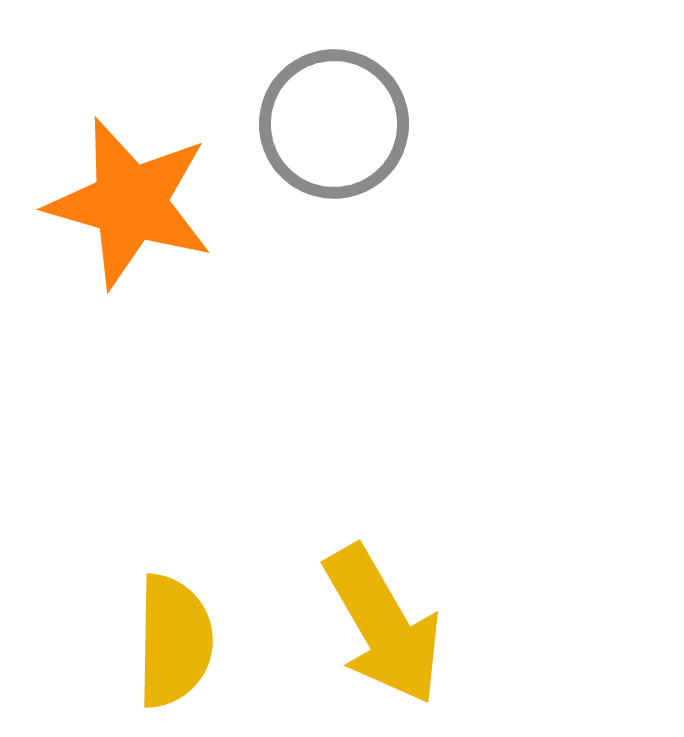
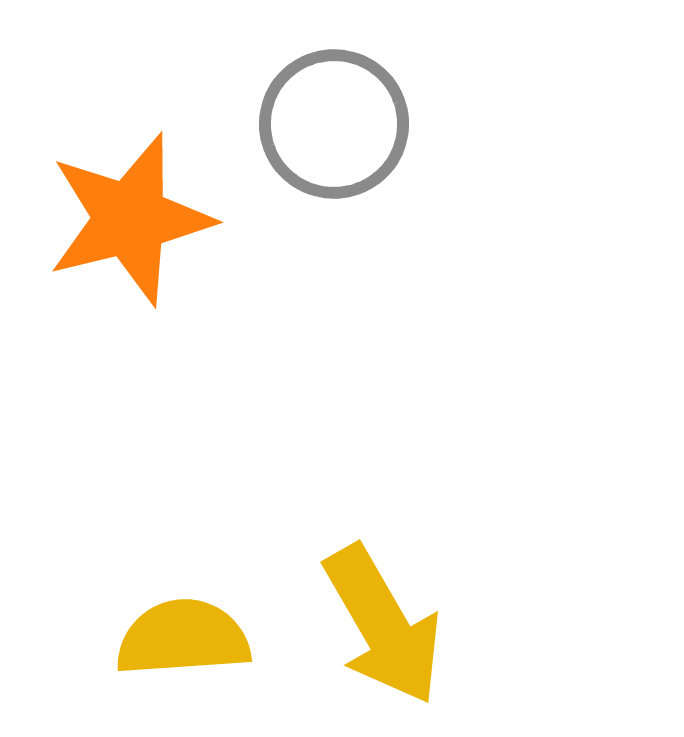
orange star: moved 16 px down; rotated 30 degrees counterclockwise
yellow semicircle: moved 9 px right, 3 px up; rotated 95 degrees counterclockwise
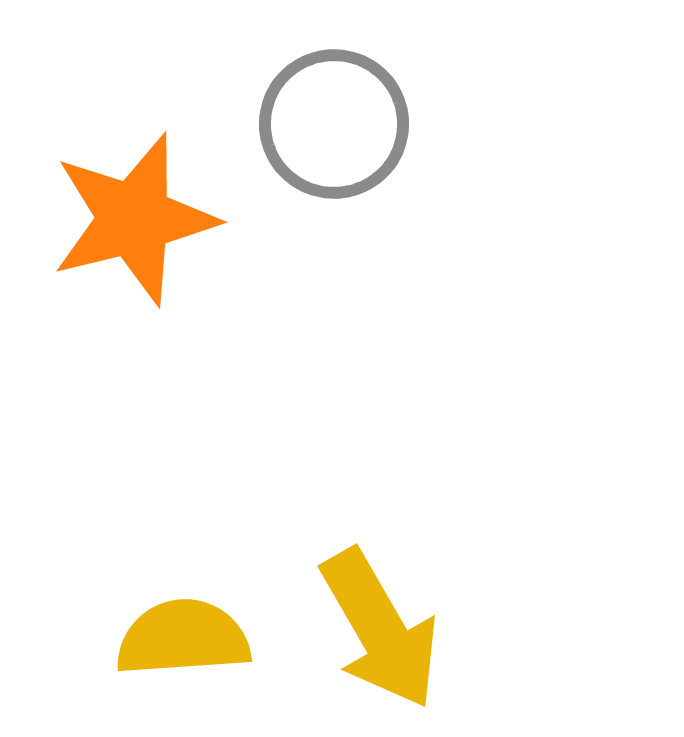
orange star: moved 4 px right
yellow arrow: moved 3 px left, 4 px down
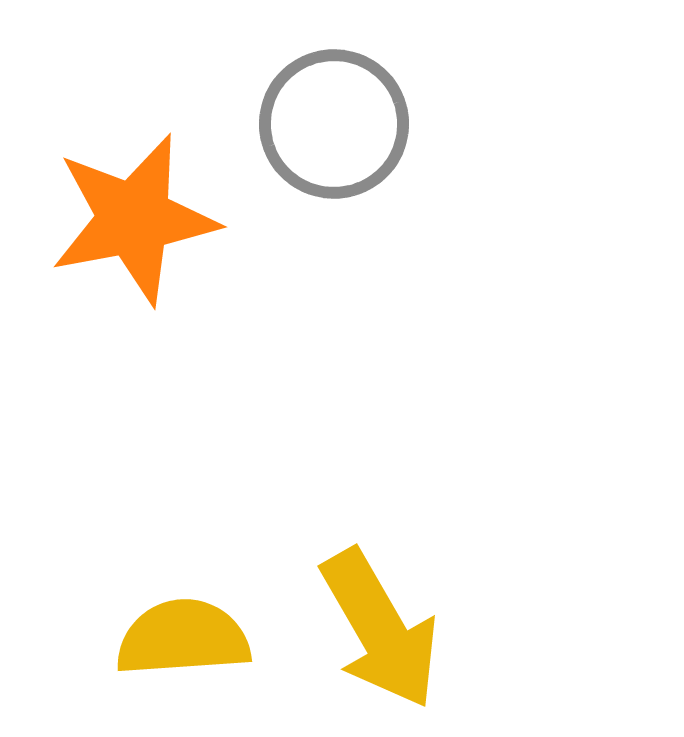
orange star: rotated 3 degrees clockwise
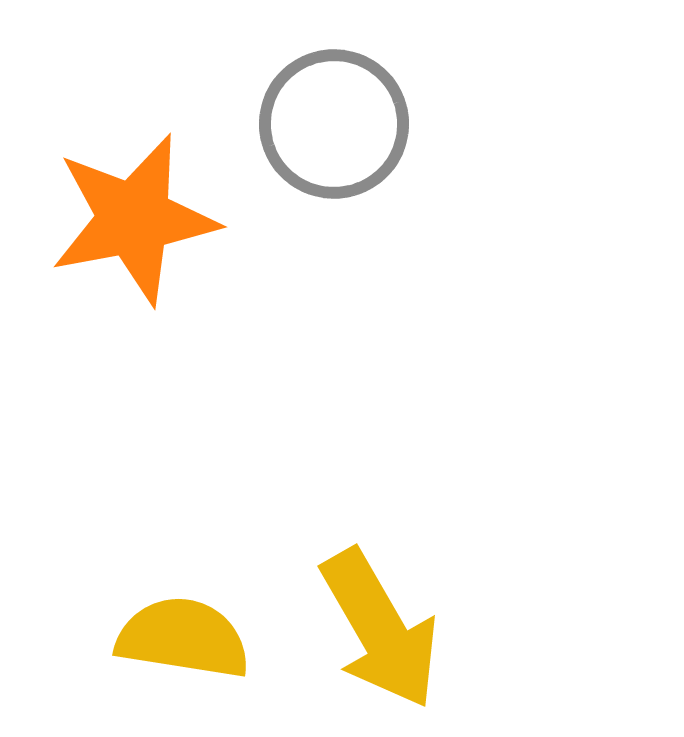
yellow semicircle: rotated 13 degrees clockwise
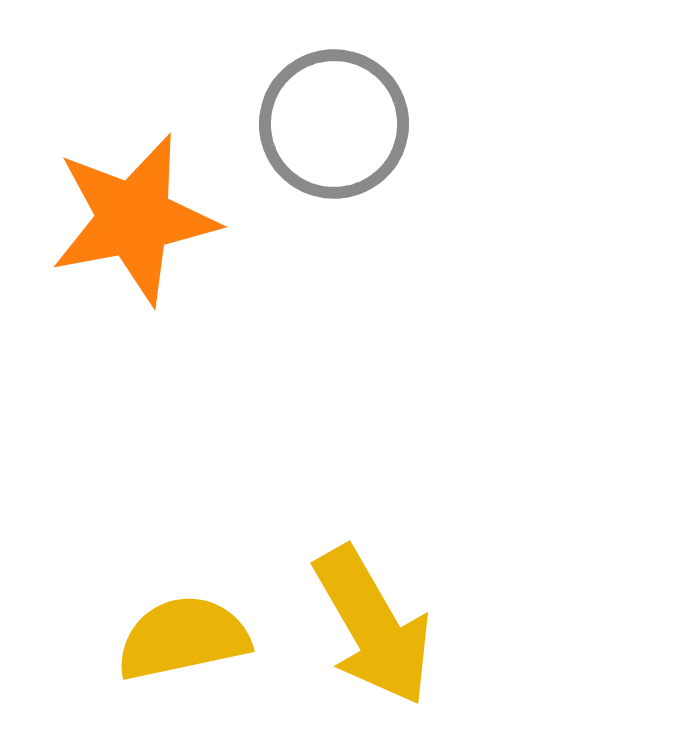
yellow arrow: moved 7 px left, 3 px up
yellow semicircle: rotated 21 degrees counterclockwise
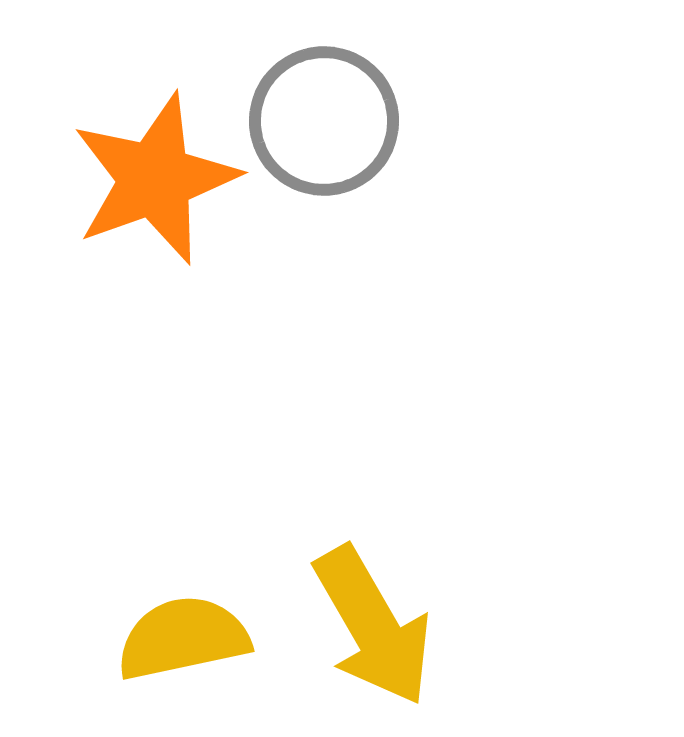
gray circle: moved 10 px left, 3 px up
orange star: moved 21 px right, 40 px up; rotated 9 degrees counterclockwise
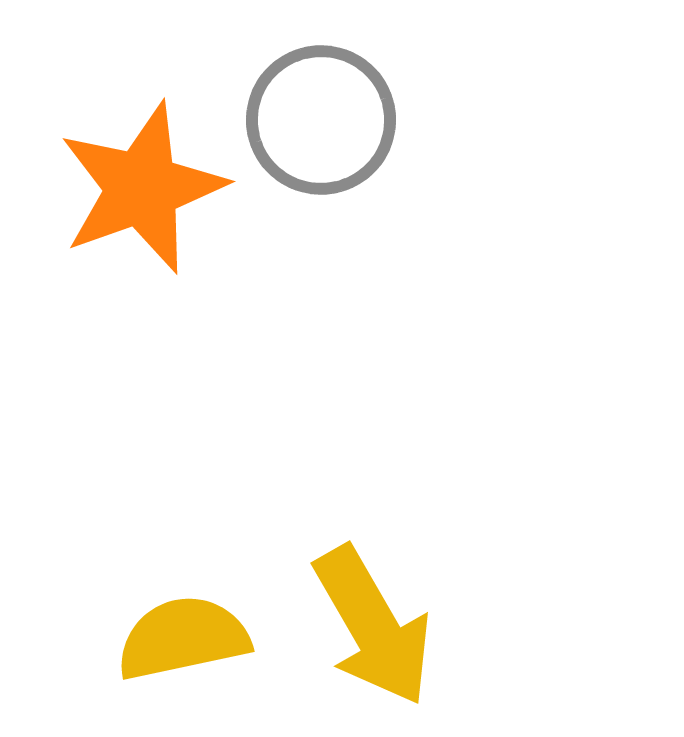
gray circle: moved 3 px left, 1 px up
orange star: moved 13 px left, 9 px down
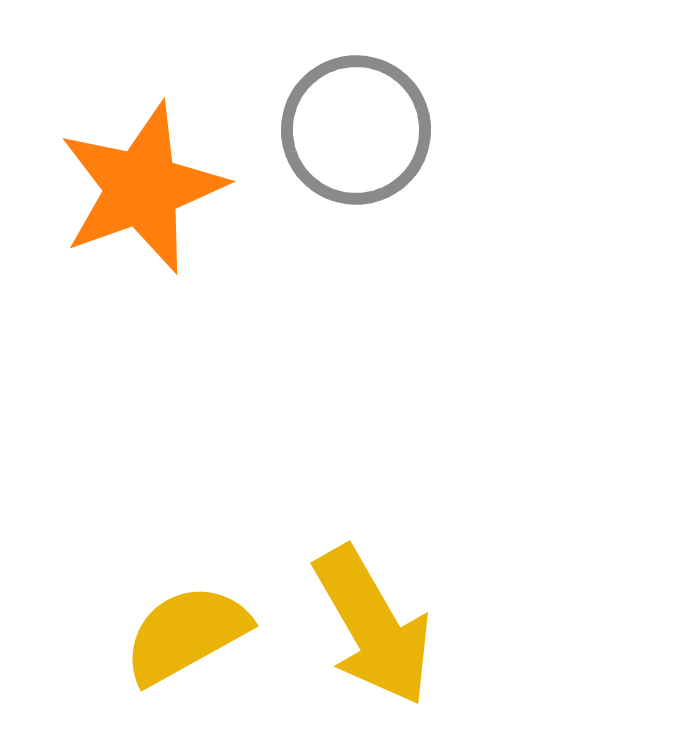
gray circle: moved 35 px right, 10 px down
yellow semicircle: moved 3 px right, 4 px up; rotated 17 degrees counterclockwise
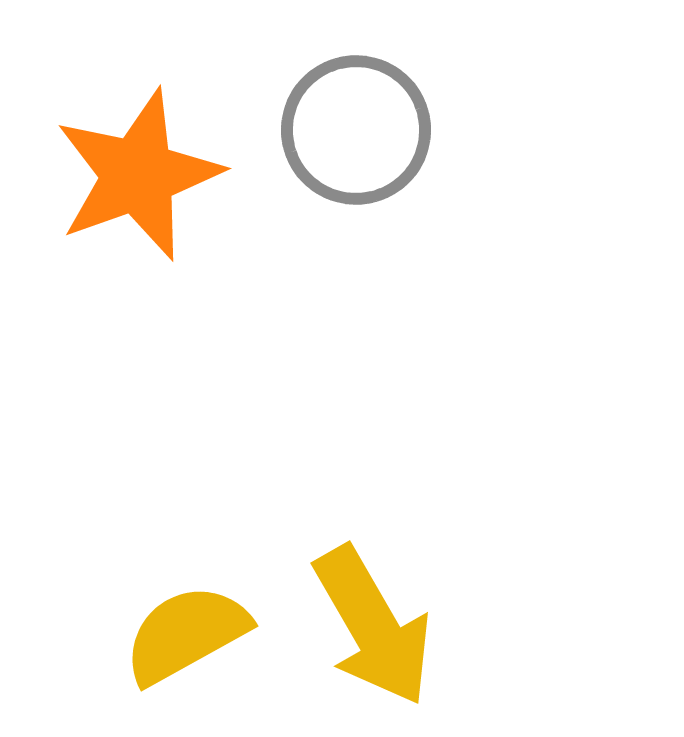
orange star: moved 4 px left, 13 px up
